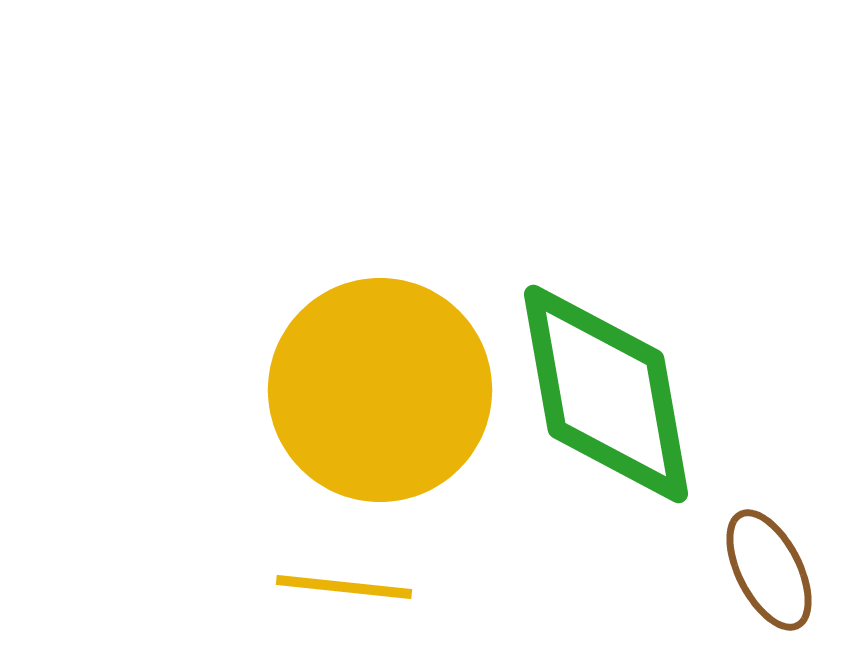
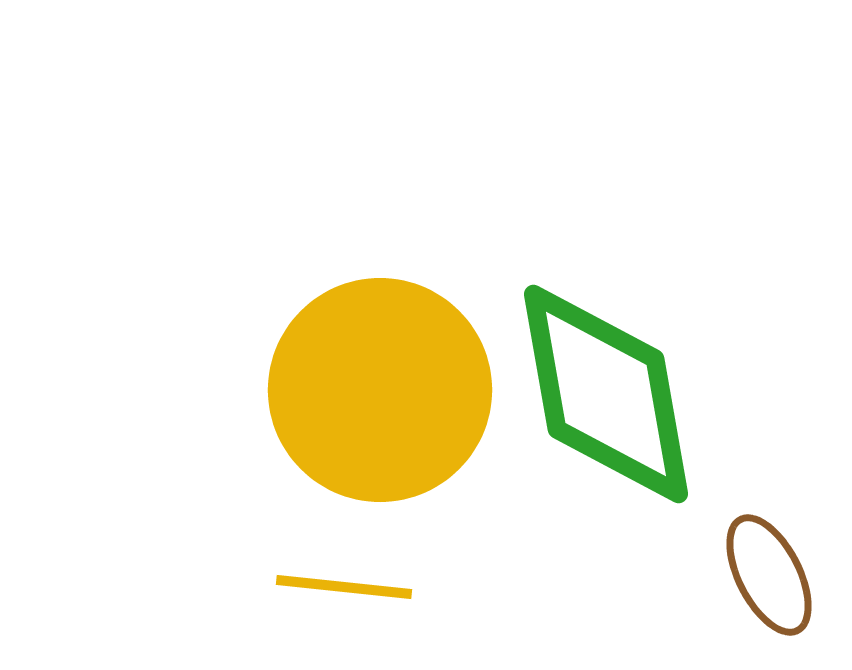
brown ellipse: moved 5 px down
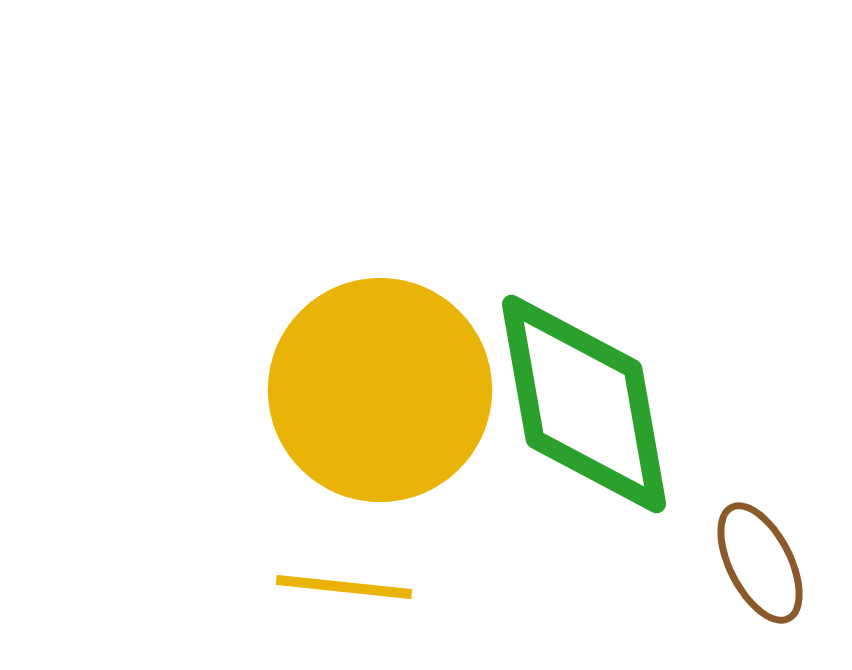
green diamond: moved 22 px left, 10 px down
brown ellipse: moved 9 px left, 12 px up
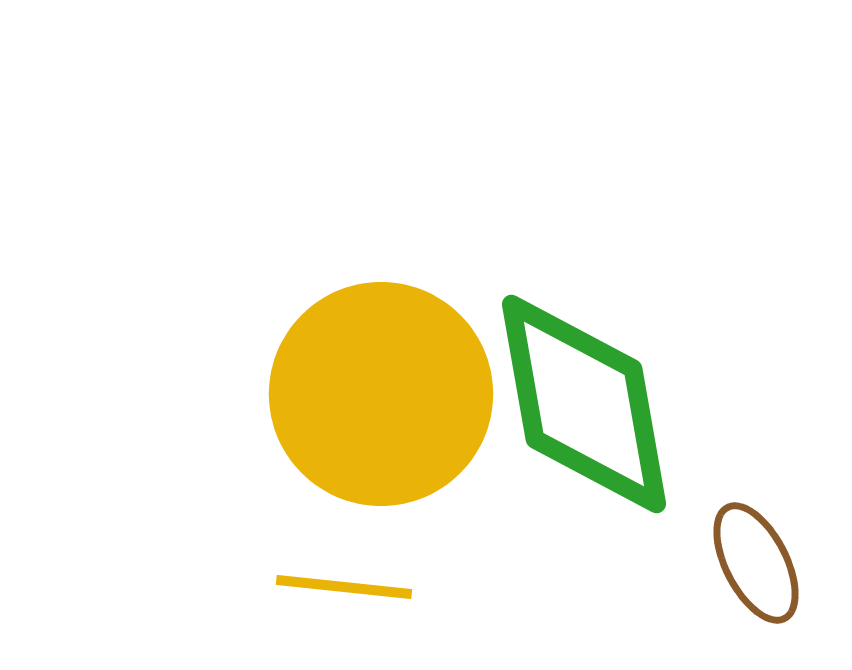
yellow circle: moved 1 px right, 4 px down
brown ellipse: moved 4 px left
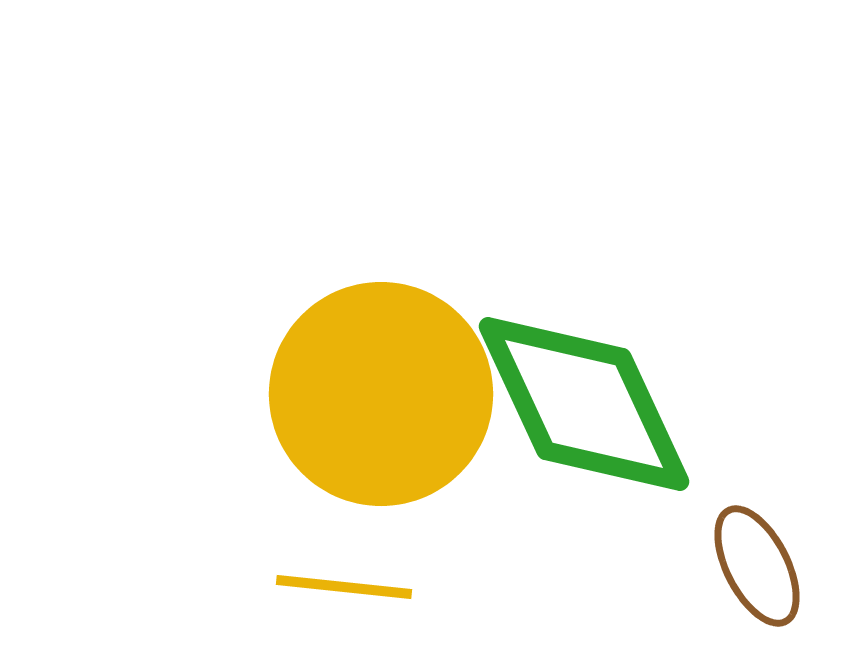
green diamond: rotated 15 degrees counterclockwise
brown ellipse: moved 1 px right, 3 px down
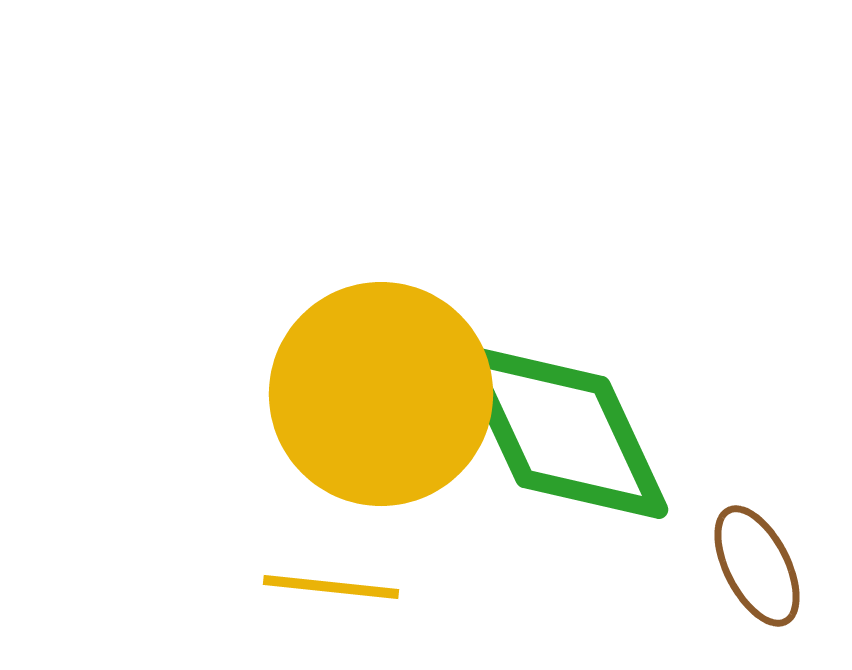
green diamond: moved 21 px left, 28 px down
yellow line: moved 13 px left
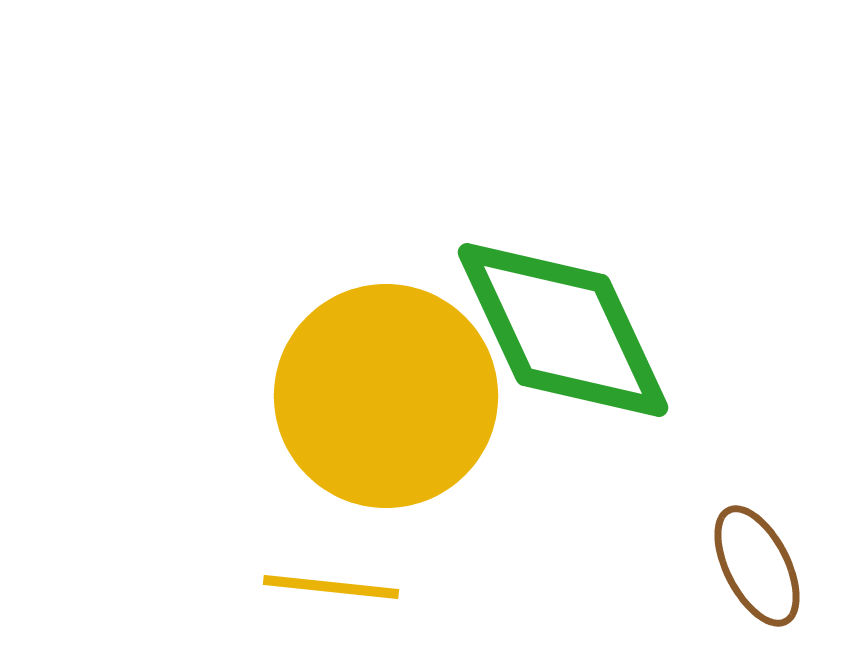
yellow circle: moved 5 px right, 2 px down
green diamond: moved 102 px up
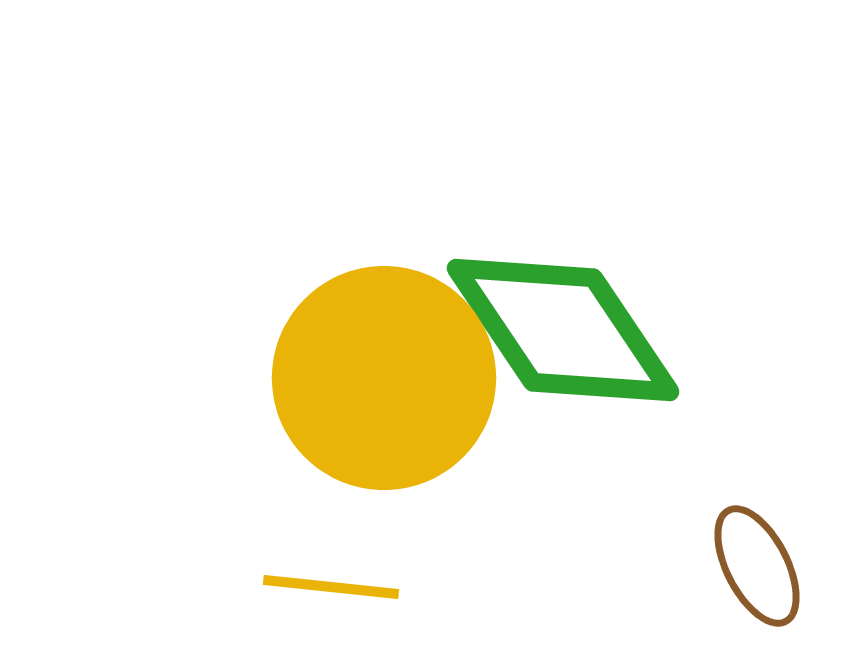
green diamond: rotated 9 degrees counterclockwise
yellow circle: moved 2 px left, 18 px up
